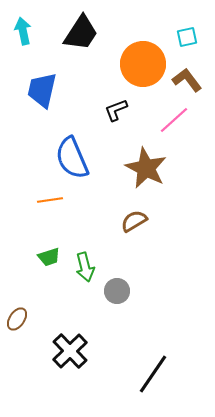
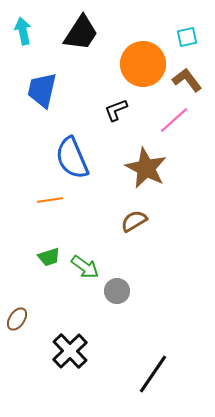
green arrow: rotated 40 degrees counterclockwise
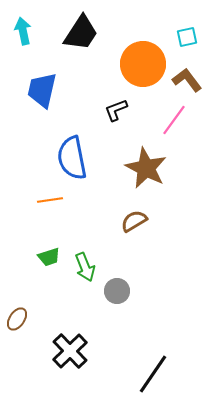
pink line: rotated 12 degrees counterclockwise
blue semicircle: rotated 12 degrees clockwise
green arrow: rotated 32 degrees clockwise
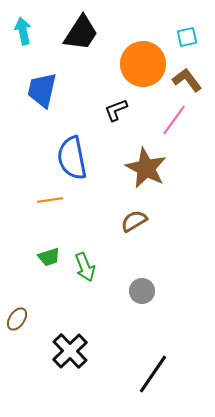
gray circle: moved 25 px right
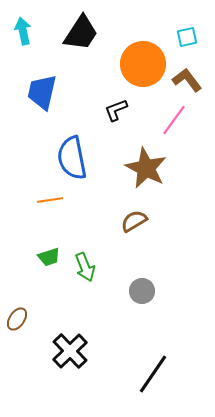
blue trapezoid: moved 2 px down
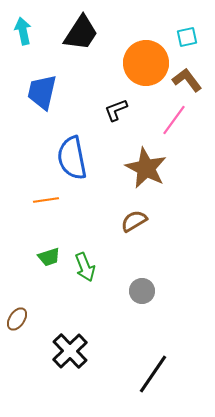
orange circle: moved 3 px right, 1 px up
orange line: moved 4 px left
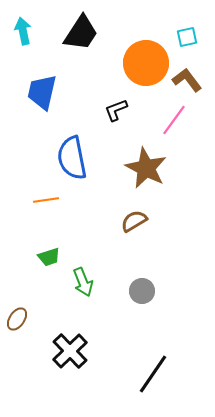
green arrow: moved 2 px left, 15 px down
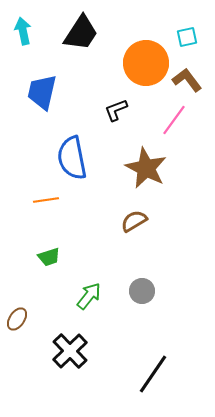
green arrow: moved 6 px right, 14 px down; rotated 120 degrees counterclockwise
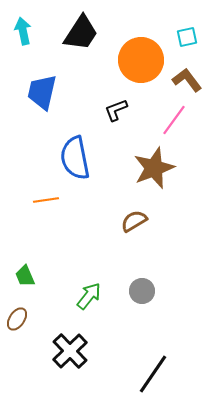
orange circle: moved 5 px left, 3 px up
blue semicircle: moved 3 px right
brown star: moved 8 px right; rotated 24 degrees clockwise
green trapezoid: moved 24 px left, 19 px down; rotated 85 degrees clockwise
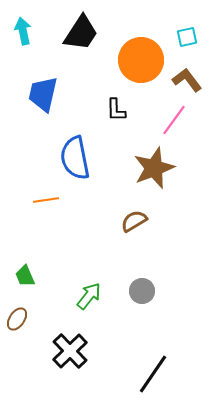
blue trapezoid: moved 1 px right, 2 px down
black L-shape: rotated 70 degrees counterclockwise
